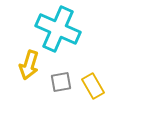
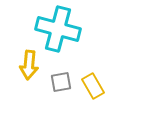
cyan cross: rotated 9 degrees counterclockwise
yellow arrow: rotated 12 degrees counterclockwise
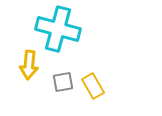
gray square: moved 2 px right
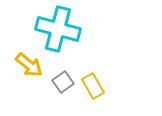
yellow arrow: rotated 56 degrees counterclockwise
gray square: rotated 25 degrees counterclockwise
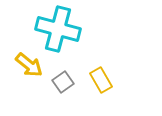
yellow rectangle: moved 8 px right, 6 px up
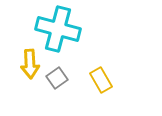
yellow arrow: moved 1 px right, 1 px up; rotated 48 degrees clockwise
gray square: moved 6 px left, 4 px up
